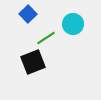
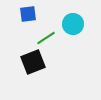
blue square: rotated 36 degrees clockwise
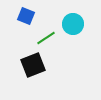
blue square: moved 2 px left, 2 px down; rotated 30 degrees clockwise
black square: moved 3 px down
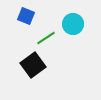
black square: rotated 15 degrees counterclockwise
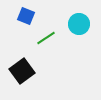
cyan circle: moved 6 px right
black square: moved 11 px left, 6 px down
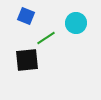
cyan circle: moved 3 px left, 1 px up
black square: moved 5 px right, 11 px up; rotated 30 degrees clockwise
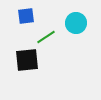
blue square: rotated 30 degrees counterclockwise
green line: moved 1 px up
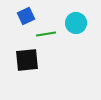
blue square: rotated 18 degrees counterclockwise
green line: moved 3 px up; rotated 24 degrees clockwise
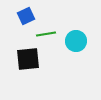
cyan circle: moved 18 px down
black square: moved 1 px right, 1 px up
